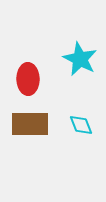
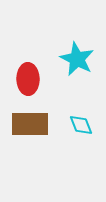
cyan star: moved 3 px left
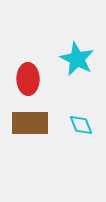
brown rectangle: moved 1 px up
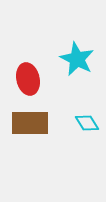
red ellipse: rotated 12 degrees counterclockwise
cyan diamond: moved 6 px right, 2 px up; rotated 10 degrees counterclockwise
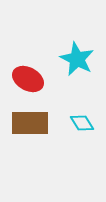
red ellipse: rotated 48 degrees counterclockwise
cyan diamond: moved 5 px left
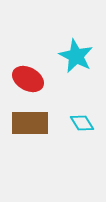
cyan star: moved 1 px left, 3 px up
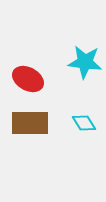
cyan star: moved 9 px right, 6 px down; rotated 20 degrees counterclockwise
cyan diamond: moved 2 px right
